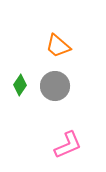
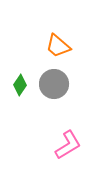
gray circle: moved 1 px left, 2 px up
pink L-shape: rotated 8 degrees counterclockwise
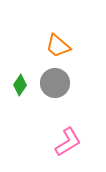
gray circle: moved 1 px right, 1 px up
pink L-shape: moved 3 px up
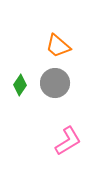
pink L-shape: moved 1 px up
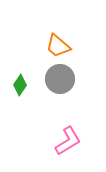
gray circle: moved 5 px right, 4 px up
